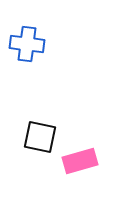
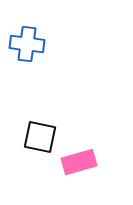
pink rectangle: moved 1 px left, 1 px down
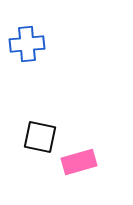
blue cross: rotated 12 degrees counterclockwise
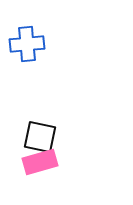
pink rectangle: moved 39 px left
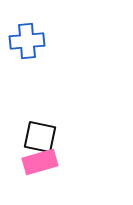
blue cross: moved 3 px up
